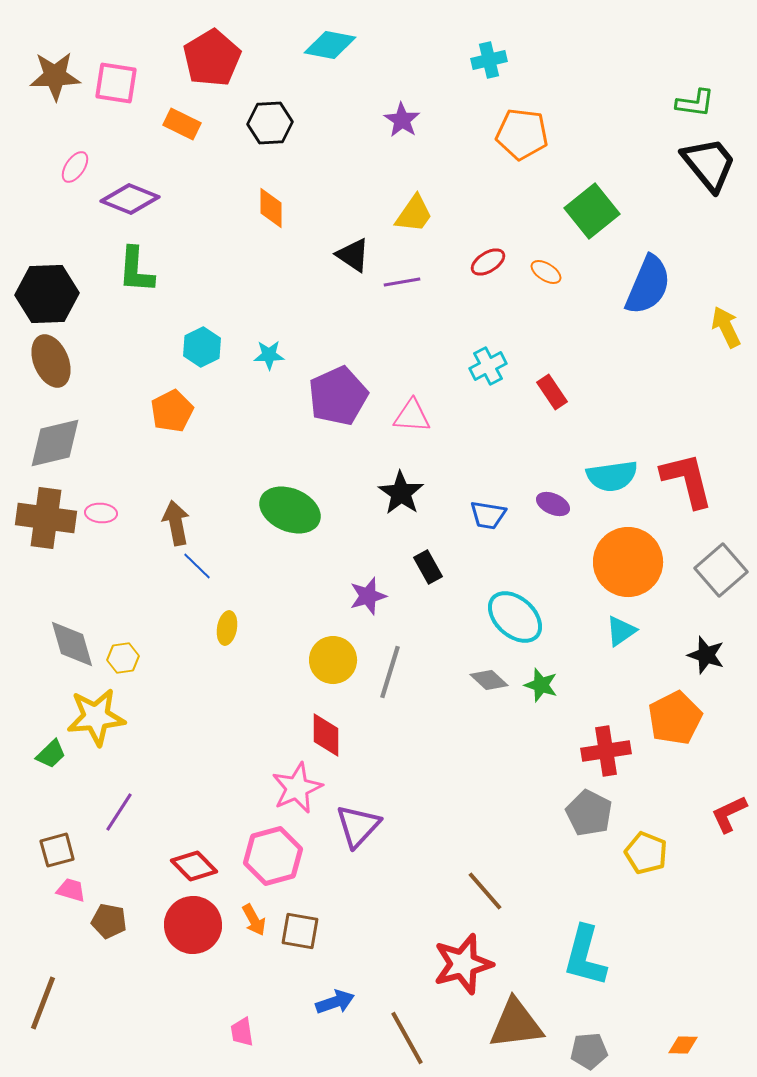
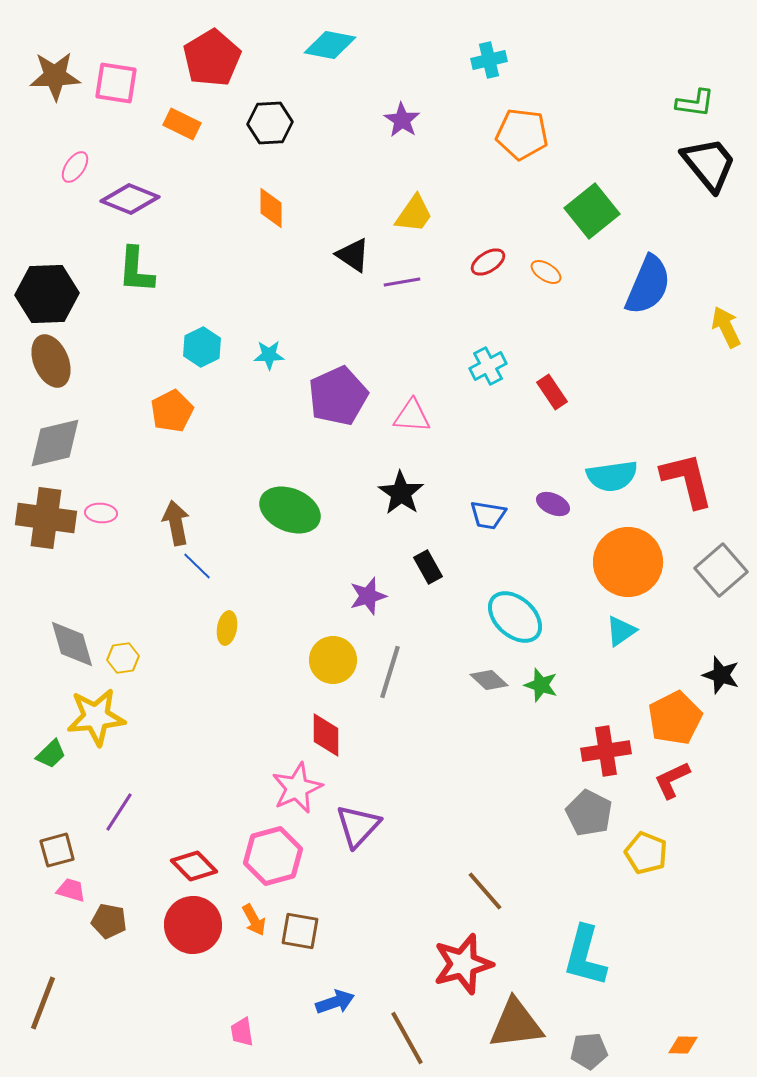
black star at (706, 655): moved 15 px right, 20 px down
red L-shape at (729, 814): moved 57 px left, 34 px up
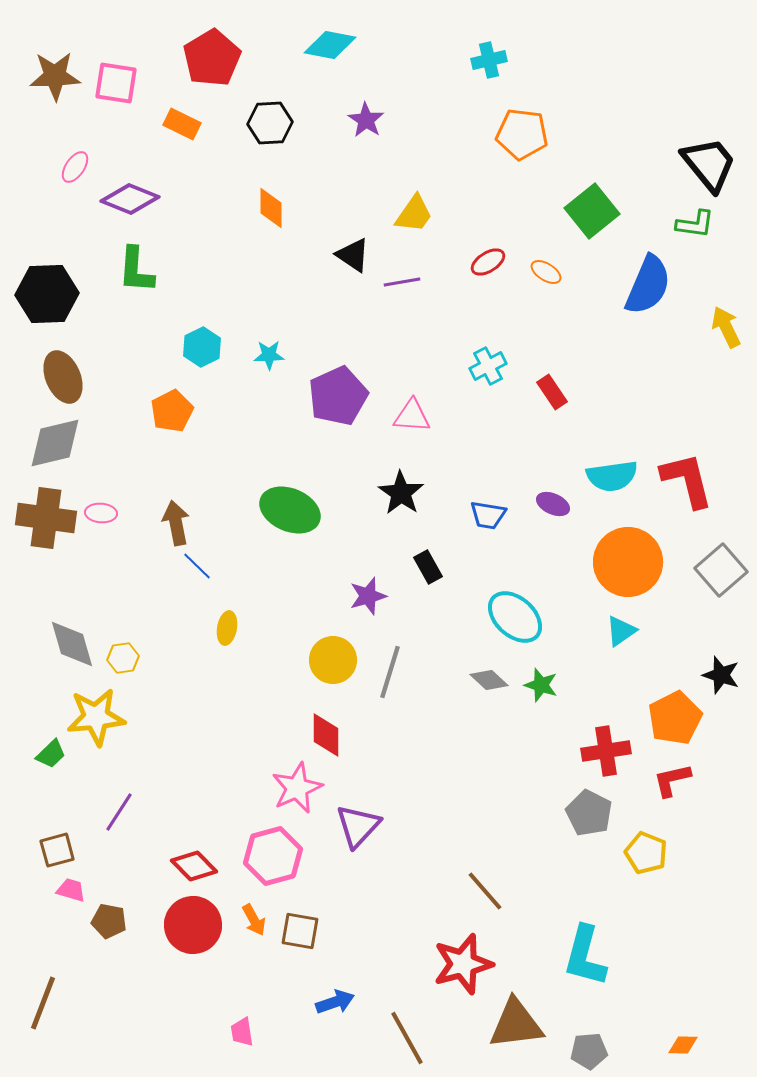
green L-shape at (695, 103): moved 121 px down
purple star at (402, 120): moved 36 px left
brown ellipse at (51, 361): moved 12 px right, 16 px down
red L-shape at (672, 780): rotated 12 degrees clockwise
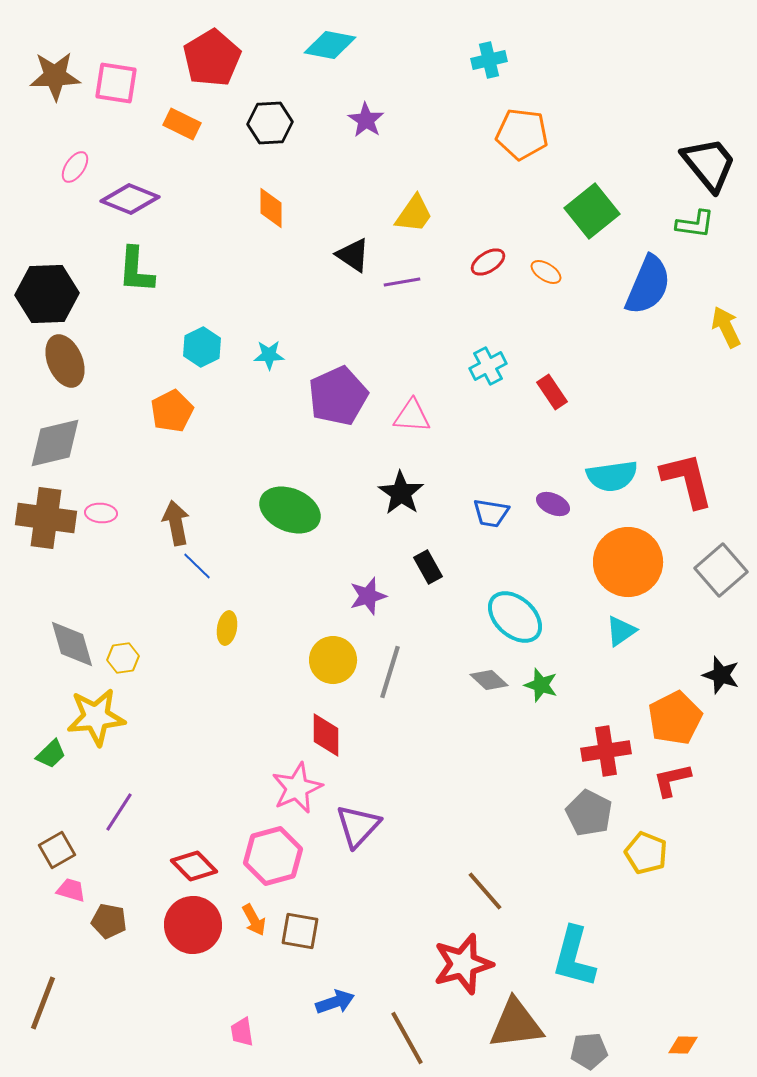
brown ellipse at (63, 377): moved 2 px right, 16 px up
blue trapezoid at (488, 515): moved 3 px right, 2 px up
brown square at (57, 850): rotated 15 degrees counterclockwise
cyan L-shape at (585, 956): moved 11 px left, 1 px down
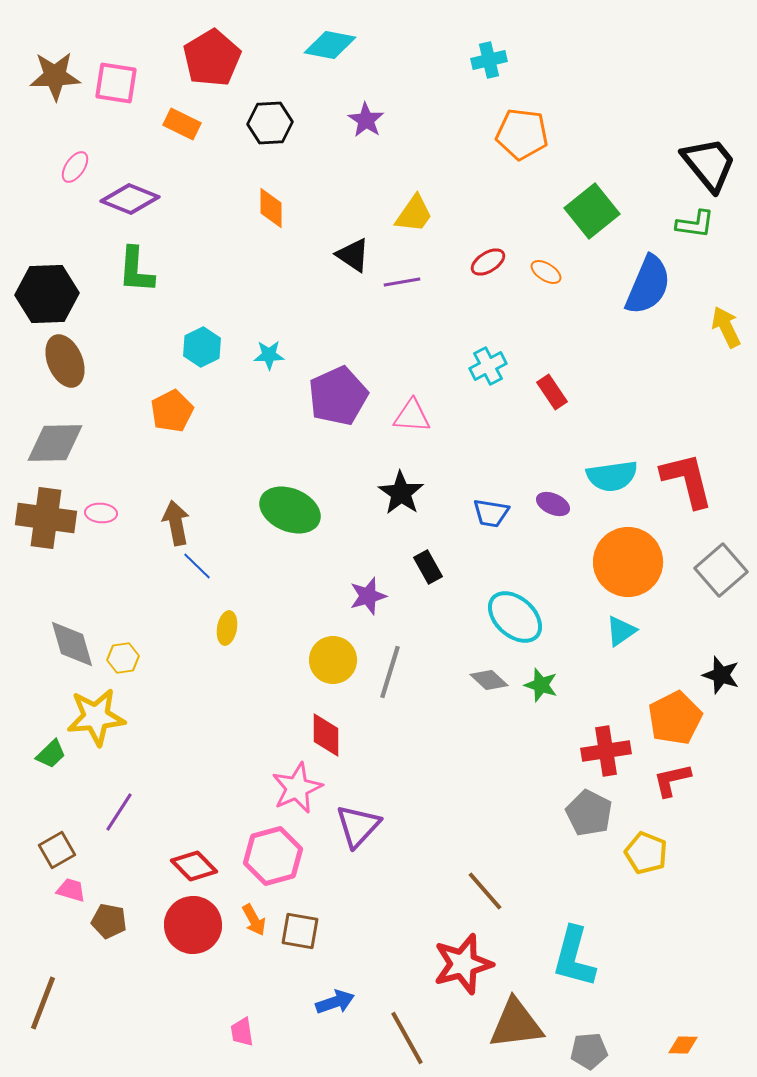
gray diamond at (55, 443): rotated 12 degrees clockwise
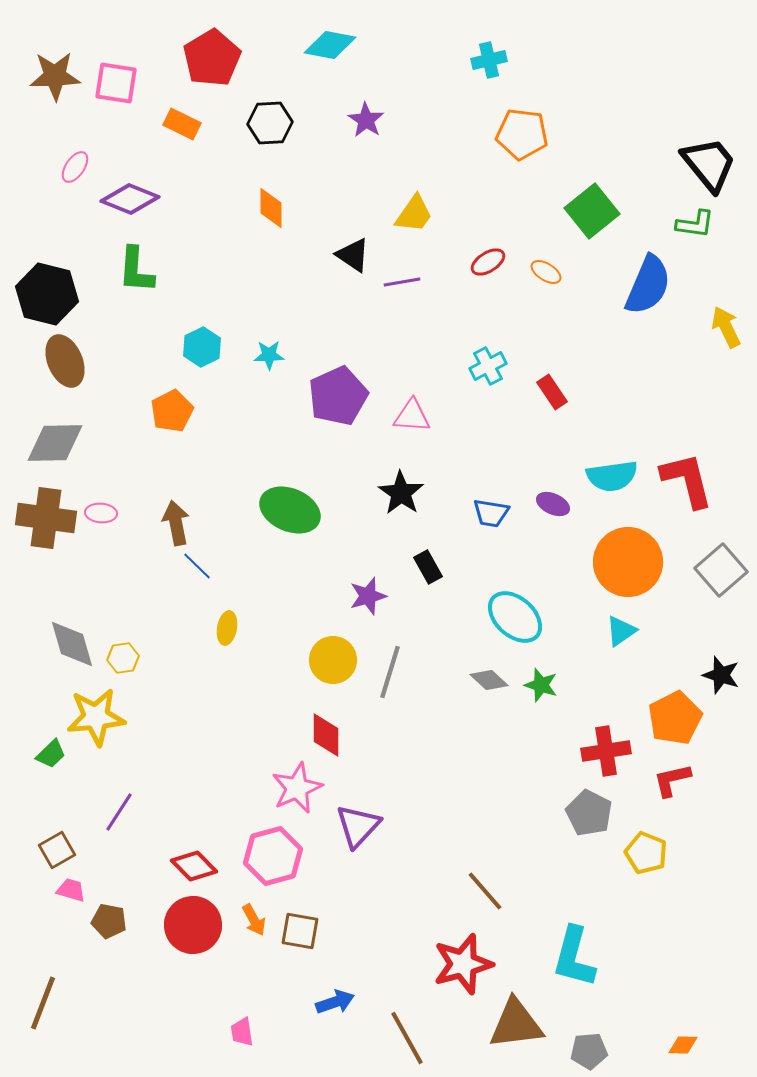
black hexagon at (47, 294): rotated 16 degrees clockwise
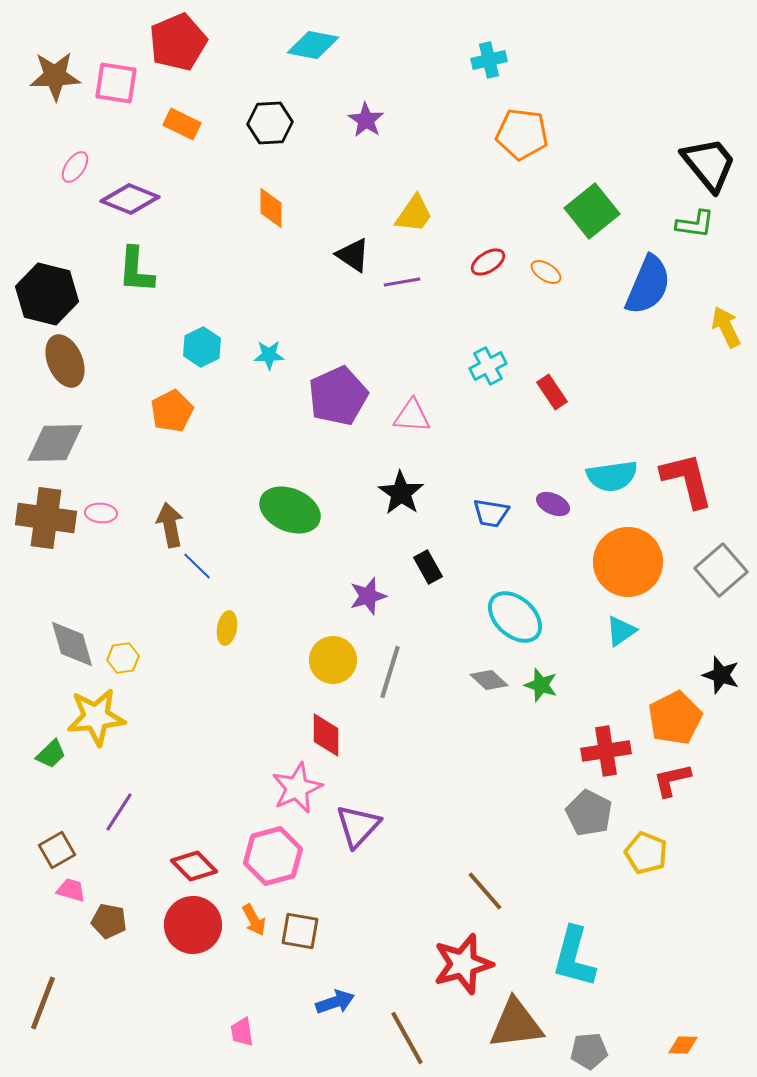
cyan diamond at (330, 45): moved 17 px left
red pentagon at (212, 58): moved 34 px left, 16 px up; rotated 8 degrees clockwise
brown arrow at (176, 523): moved 6 px left, 2 px down
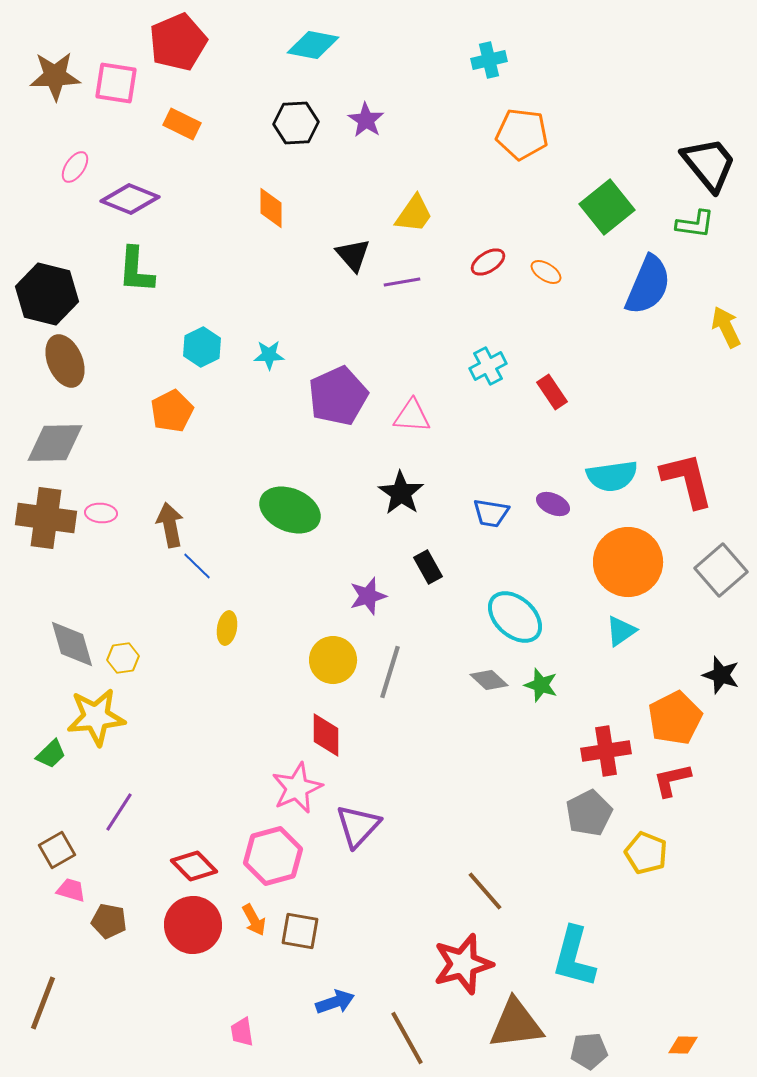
black hexagon at (270, 123): moved 26 px right
green square at (592, 211): moved 15 px right, 4 px up
black triangle at (353, 255): rotated 15 degrees clockwise
gray pentagon at (589, 813): rotated 18 degrees clockwise
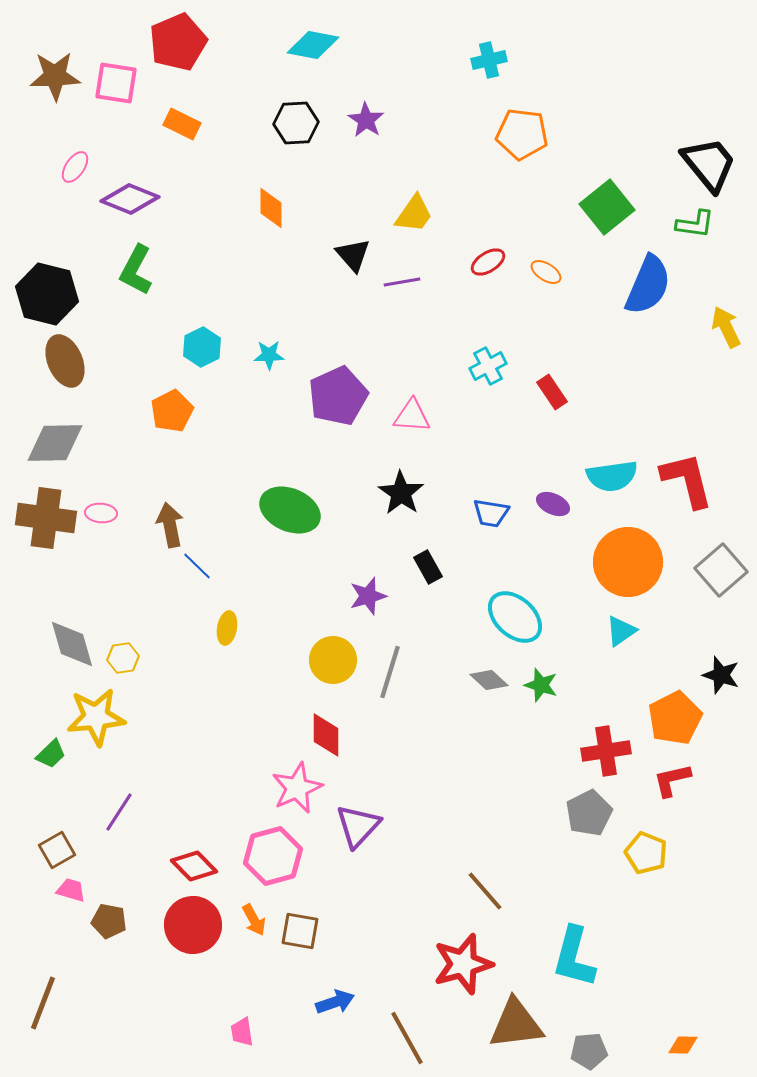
green L-shape at (136, 270): rotated 24 degrees clockwise
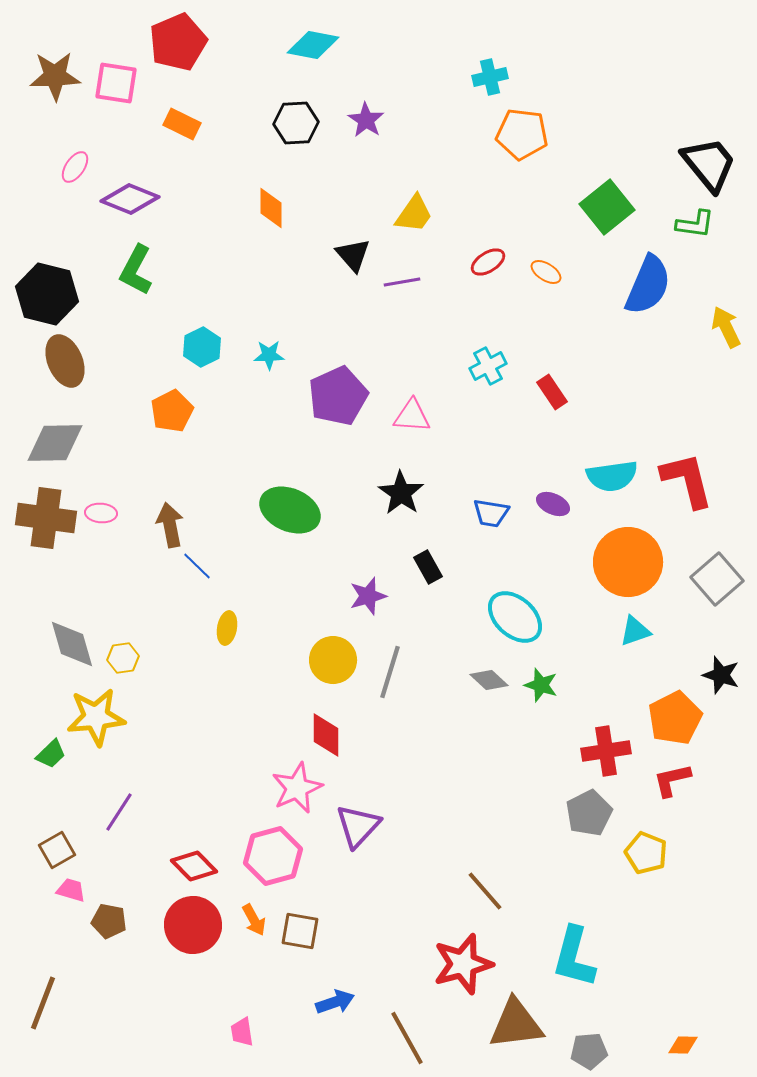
cyan cross at (489, 60): moved 1 px right, 17 px down
gray square at (721, 570): moved 4 px left, 9 px down
cyan triangle at (621, 631): moved 14 px right; rotated 16 degrees clockwise
